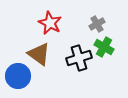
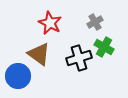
gray cross: moved 2 px left, 2 px up
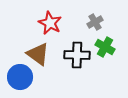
green cross: moved 1 px right
brown triangle: moved 1 px left
black cross: moved 2 px left, 3 px up; rotated 20 degrees clockwise
blue circle: moved 2 px right, 1 px down
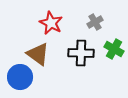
red star: moved 1 px right
green cross: moved 9 px right, 2 px down
black cross: moved 4 px right, 2 px up
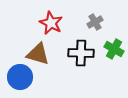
brown triangle: rotated 20 degrees counterclockwise
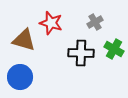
red star: rotated 10 degrees counterclockwise
brown triangle: moved 14 px left, 14 px up
